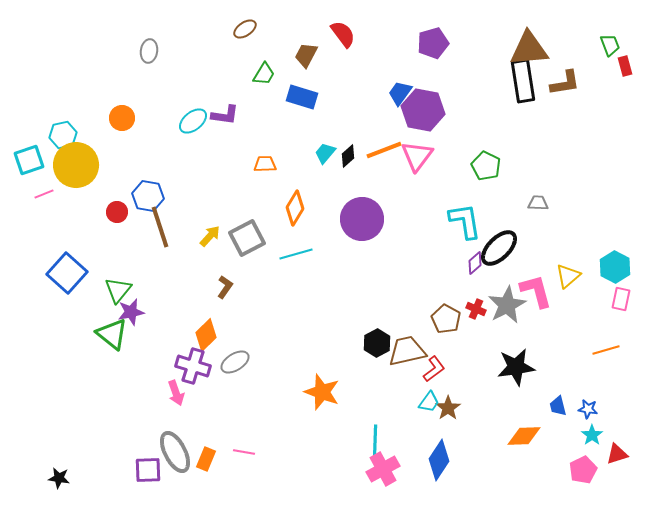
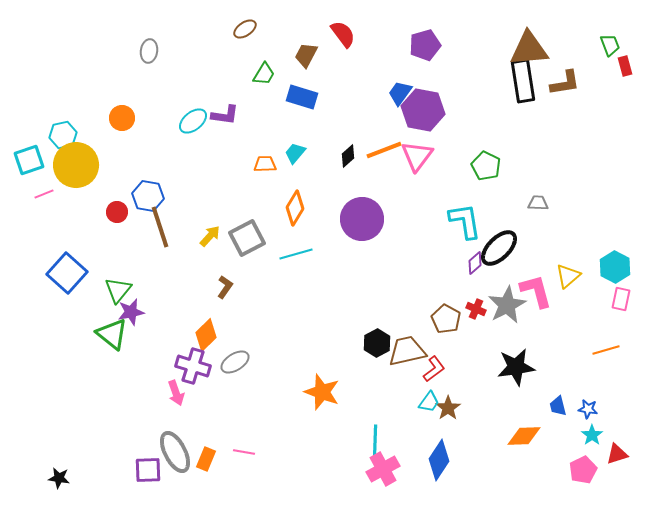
purple pentagon at (433, 43): moved 8 px left, 2 px down
cyan trapezoid at (325, 153): moved 30 px left
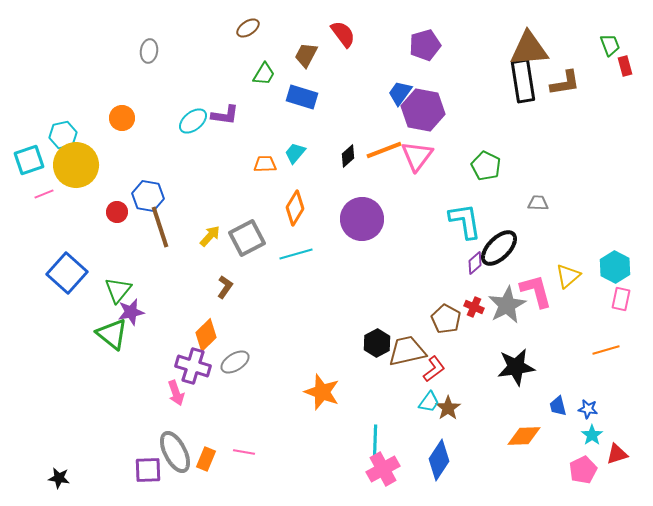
brown ellipse at (245, 29): moved 3 px right, 1 px up
red cross at (476, 309): moved 2 px left, 2 px up
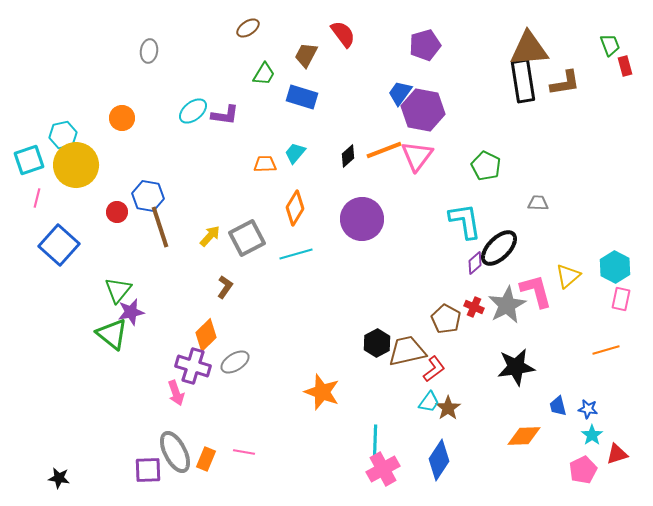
cyan ellipse at (193, 121): moved 10 px up
pink line at (44, 194): moved 7 px left, 4 px down; rotated 54 degrees counterclockwise
blue square at (67, 273): moved 8 px left, 28 px up
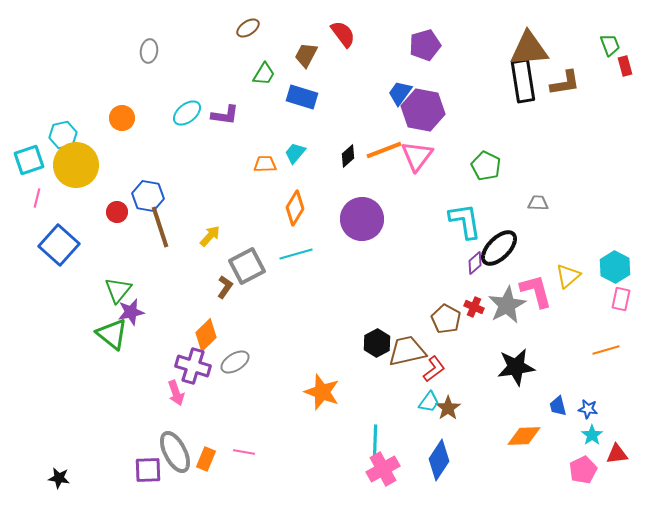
cyan ellipse at (193, 111): moved 6 px left, 2 px down
gray square at (247, 238): moved 28 px down
red triangle at (617, 454): rotated 10 degrees clockwise
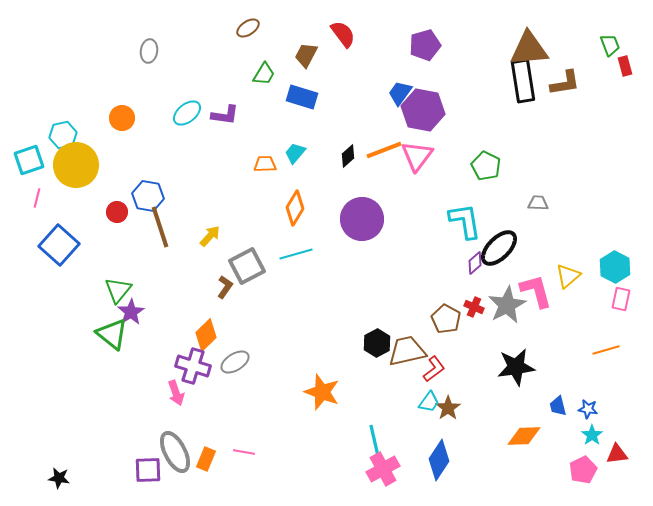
purple star at (131, 312): rotated 20 degrees counterclockwise
cyan line at (375, 443): rotated 15 degrees counterclockwise
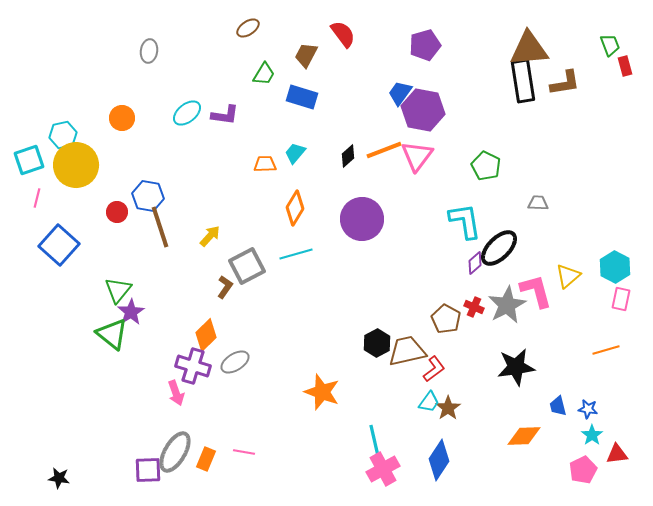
gray ellipse at (175, 452): rotated 57 degrees clockwise
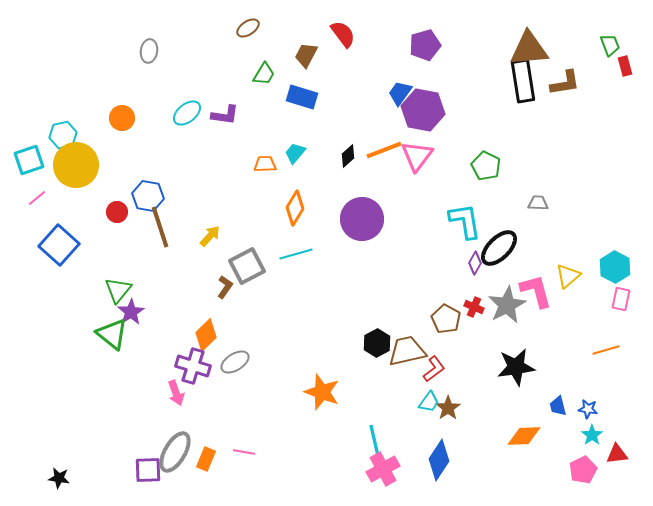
pink line at (37, 198): rotated 36 degrees clockwise
purple diamond at (475, 263): rotated 20 degrees counterclockwise
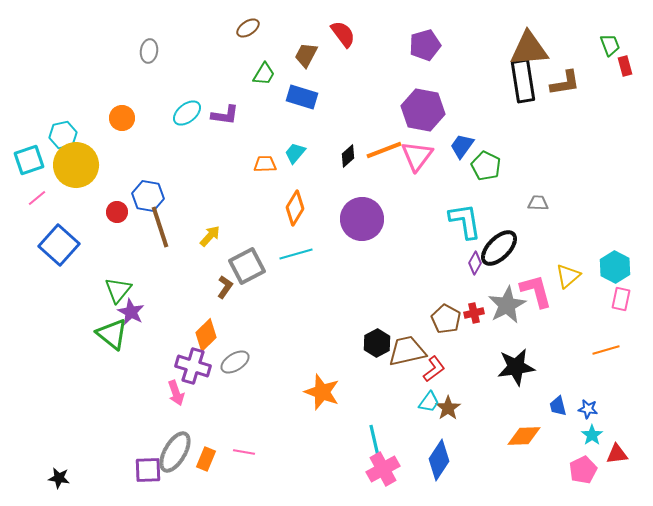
blue trapezoid at (400, 93): moved 62 px right, 53 px down
red cross at (474, 307): moved 6 px down; rotated 36 degrees counterclockwise
purple star at (131, 312): rotated 12 degrees counterclockwise
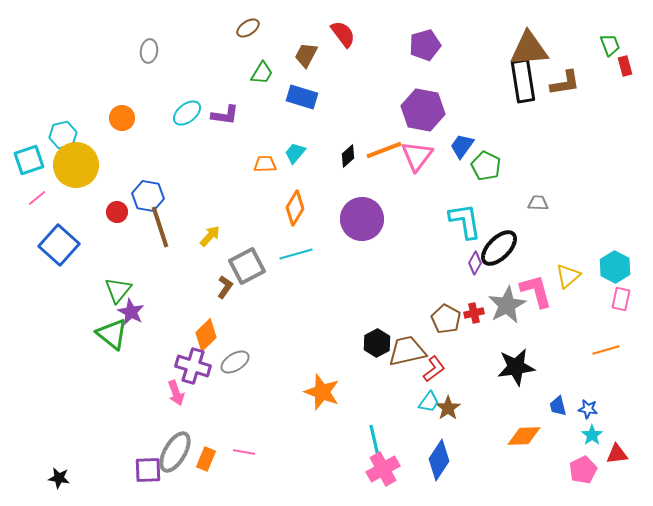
green trapezoid at (264, 74): moved 2 px left, 1 px up
